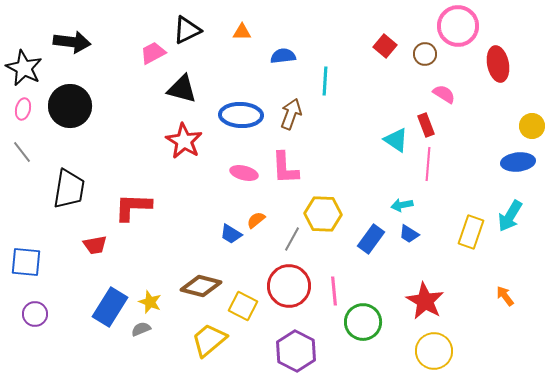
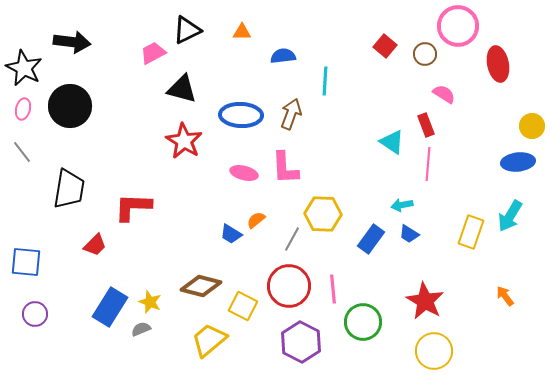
cyan triangle at (396, 140): moved 4 px left, 2 px down
red trapezoid at (95, 245): rotated 35 degrees counterclockwise
pink line at (334, 291): moved 1 px left, 2 px up
purple hexagon at (296, 351): moved 5 px right, 9 px up
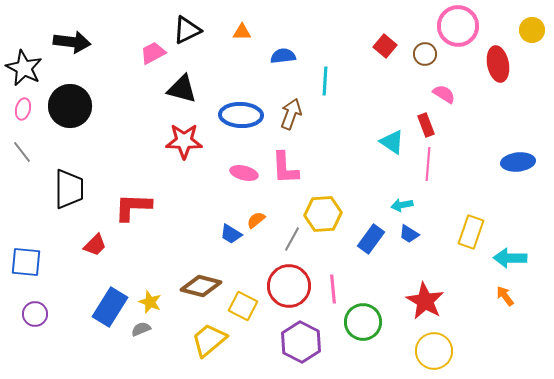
yellow circle at (532, 126): moved 96 px up
red star at (184, 141): rotated 30 degrees counterclockwise
black trapezoid at (69, 189): rotated 9 degrees counterclockwise
yellow hexagon at (323, 214): rotated 6 degrees counterclockwise
cyan arrow at (510, 216): moved 42 px down; rotated 60 degrees clockwise
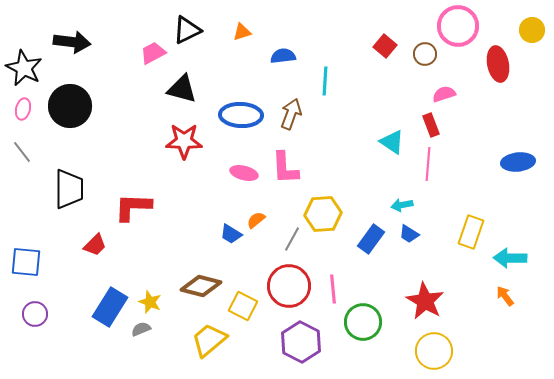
orange triangle at (242, 32): rotated 18 degrees counterclockwise
pink semicircle at (444, 94): rotated 50 degrees counterclockwise
red rectangle at (426, 125): moved 5 px right
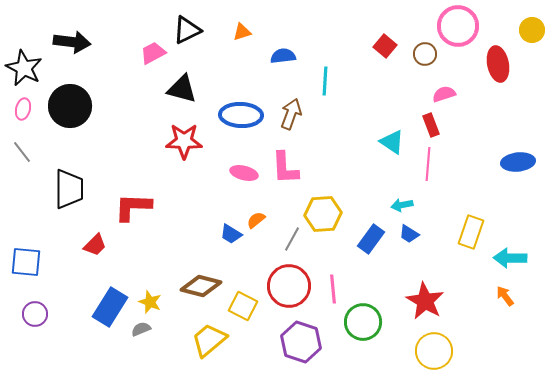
purple hexagon at (301, 342): rotated 9 degrees counterclockwise
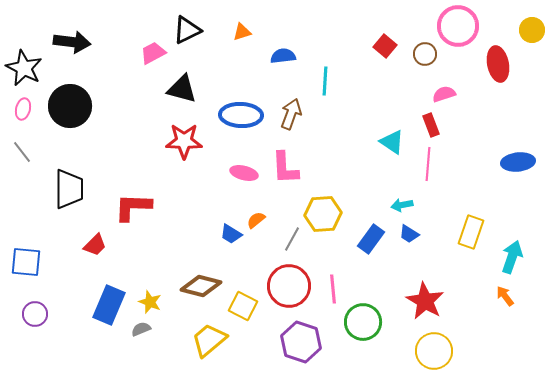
cyan arrow at (510, 258): moved 2 px right, 1 px up; rotated 108 degrees clockwise
blue rectangle at (110, 307): moved 1 px left, 2 px up; rotated 9 degrees counterclockwise
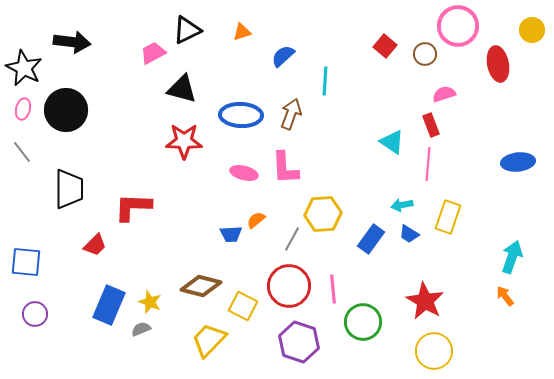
blue semicircle at (283, 56): rotated 35 degrees counterclockwise
black circle at (70, 106): moved 4 px left, 4 px down
yellow rectangle at (471, 232): moved 23 px left, 15 px up
blue trapezoid at (231, 234): rotated 35 degrees counterclockwise
yellow trapezoid at (209, 340): rotated 6 degrees counterclockwise
purple hexagon at (301, 342): moved 2 px left
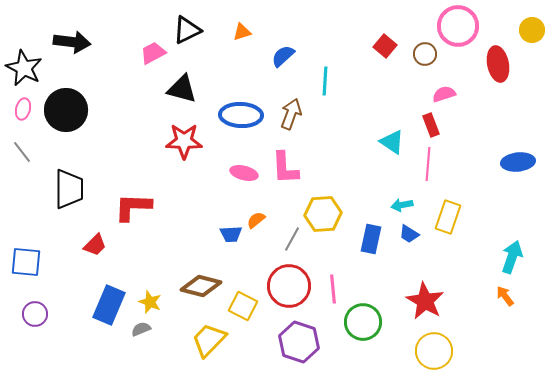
blue rectangle at (371, 239): rotated 24 degrees counterclockwise
